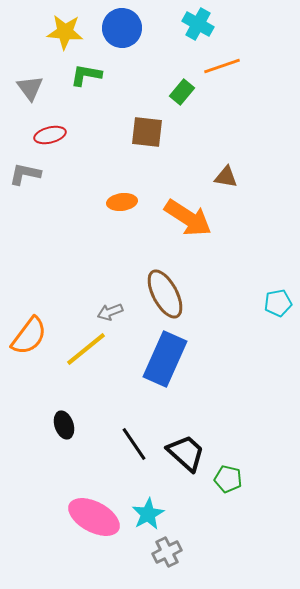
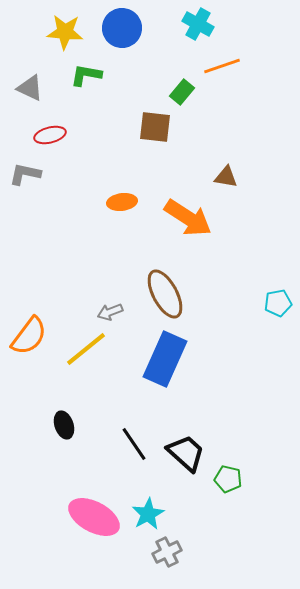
gray triangle: rotated 28 degrees counterclockwise
brown square: moved 8 px right, 5 px up
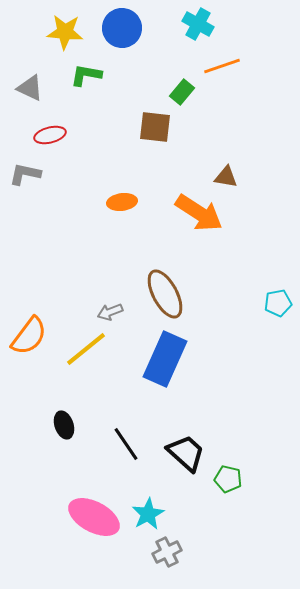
orange arrow: moved 11 px right, 5 px up
black line: moved 8 px left
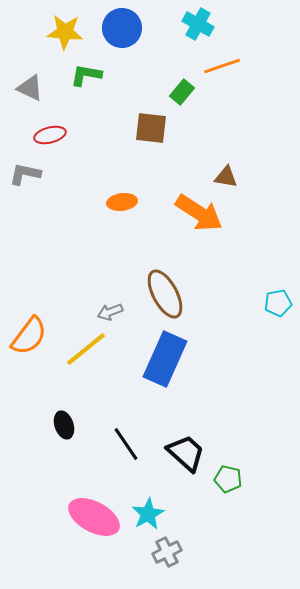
brown square: moved 4 px left, 1 px down
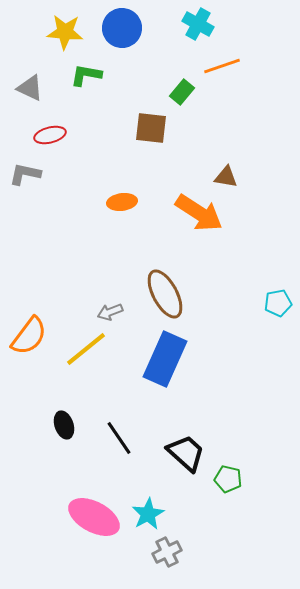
black line: moved 7 px left, 6 px up
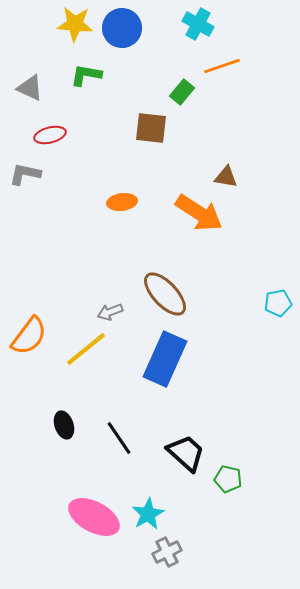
yellow star: moved 10 px right, 8 px up
brown ellipse: rotated 15 degrees counterclockwise
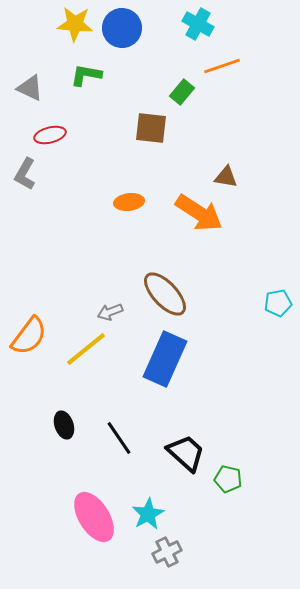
gray L-shape: rotated 72 degrees counterclockwise
orange ellipse: moved 7 px right
pink ellipse: rotated 30 degrees clockwise
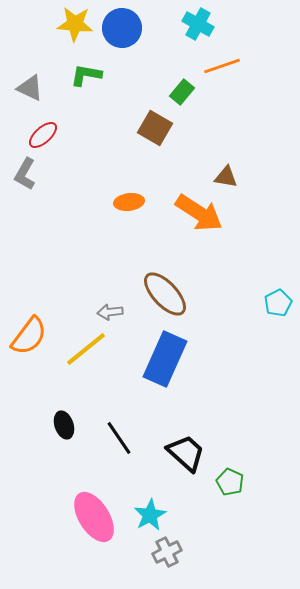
brown square: moved 4 px right; rotated 24 degrees clockwise
red ellipse: moved 7 px left; rotated 28 degrees counterclockwise
cyan pentagon: rotated 16 degrees counterclockwise
gray arrow: rotated 15 degrees clockwise
green pentagon: moved 2 px right, 3 px down; rotated 12 degrees clockwise
cyan star: moved 2 px right, 1 px down
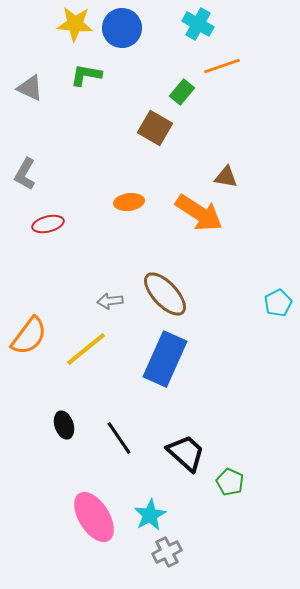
red ellipse: moved 5 px right, 89 px down; rotated 28 degrees clockwise
gray arrow: moved 11 px up
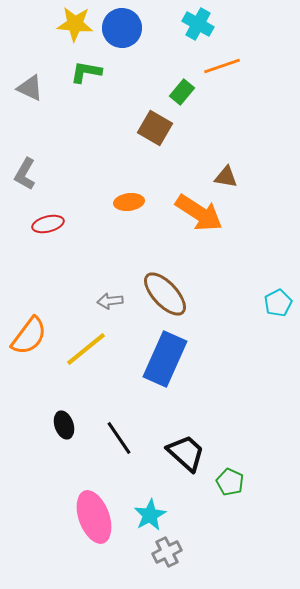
green L-shape: moved 3 px up
pink ellipse: rotated 12 degrees clockwise
